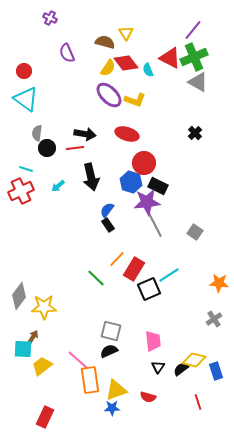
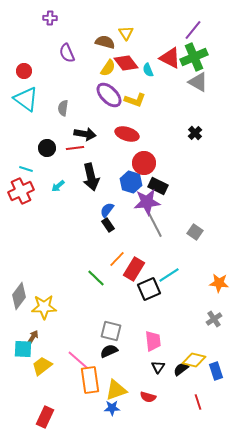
purple cross at (50, 18): rotated 24 degrees counterclockwise
gray semicircle at (37, 133): moved 26 px right, 25 px up
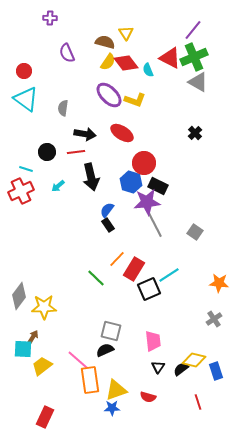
yellow semicircle at (108, 68): moved 6 px up
red ellipse at (127, 134): moved 5 px left, 1 px up; rotated 15 degrees clockwise
black circle at (47, 148): moved 4 px down
red line at (75, 148): moved 1 px right, 4 px down
black semicircle at (109, 351): moved 4 px left, 1 px up
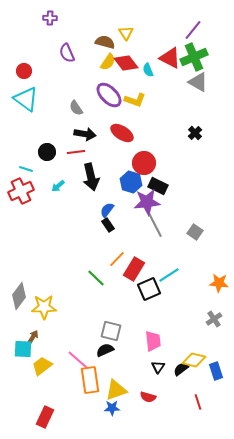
gray semicircle at (63, 108): moved 13 px right; rotated 42 degrees counterclockwise
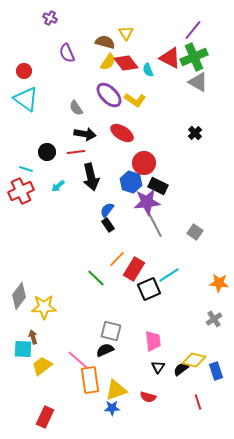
purple cross at (50, 18): rotated 24 degrees clockwise
yellow L-shape at (135, 100): rotated 15 degrees clockwise
brown arrow at (33, 337): rotated 48 degrees counterclockwise
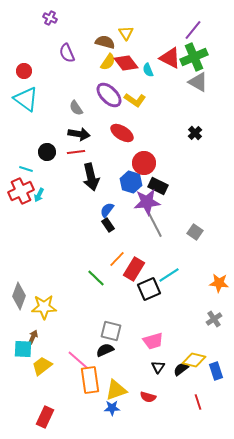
black arrow at (85, 134): moved 6 px left
cyan arrow at (58, 186): moved 19 px left, 9 px down; rotated 24 degrees counterclockwise
gray diamond at (19, 296): rotated 16 degrees counterclockwise
brown arrow at (33, 337): rotated 40 degrees clockwise
pink trapezoid at (153, 341): rotated 80 degrees clockwise
